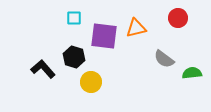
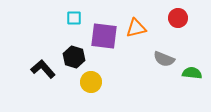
gray semicircle: rotated 15 degrees counterclockwise
green semicircle: rotated 12 degrees clockwise
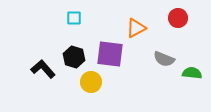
orange triangle: rotated 15 degrees counterclockwise
purple square: moved 6 px right, 18 px down
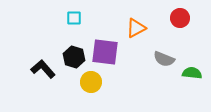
red circle: moved 2 px right
purple square: moved 5 px left, 2 px up
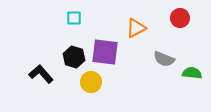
black L-shape: moved 2 px left, 5 px down
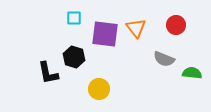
red circle: moved 4 px left, 7 px down
orange triangle: rotated 40 degrees counterclockwise
purple square: moved 18 px up
black L-shape: moved 7 px right, 1 px up; rotated 150 degrees counterclockwise
yellow circle: moved 8 px right, 7 px down
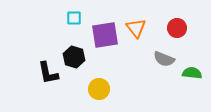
red circle: moved 1 px right, 3 px down
purple square: moved 1 px down; rotated 16 degrees counterclockwise
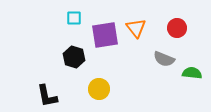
black L-shape: moved 1 px left, 23 px down
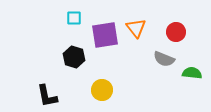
red circle: moved 1 px left, 4 px down
yellow circle: moved 3 px right, 1 px down
